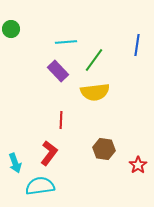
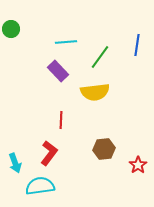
green line: moved 6 px right, 3 px up
brown hexagon: rotated 15 degrees counterclockwise
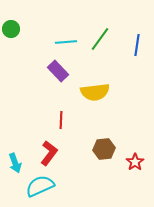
green line: moved 18 px up
red star: moved 3 px left, 3 px up
cyan semicircle: rotated 16 degrees counterclockwise
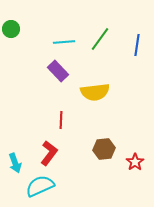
cyan line: moved 2 px left
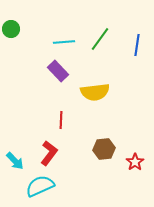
cyan arrow: moved 2 px up; rotated 24 degrees counterclockwise
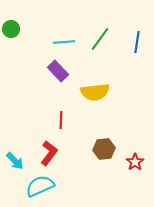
blue line: moved 3 px up
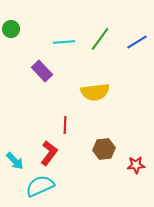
blue line: rotated 50 degrees clockwise
purple rectangle: moved 16 px left
red line: moved 4 px right, 5 px down
red star: moved 1 px right, 3 px down; rotated 30 degrees clockwise
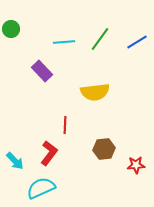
cyan semicircle: moved 1 px right, 2 px down
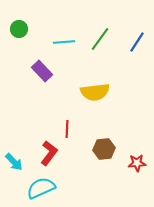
green circle: moved 8 px right
blue line: rotated 25 degrees counterclockwise
red line: moved 2 px right, 4 px down
cyan arrow: moved 1 px left, 1 px down
red star: moved 1 px right, 2 px up
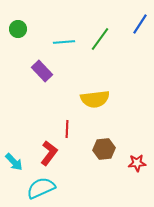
green circle: moved 1 px left
blue line: moved 3 px right, 18 px up
yellow semicircle: moved 7 px down
